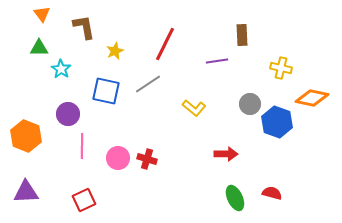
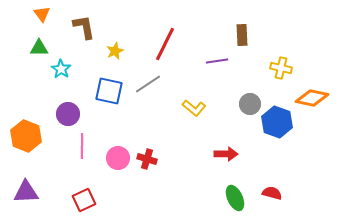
blue square: moved 3 px right
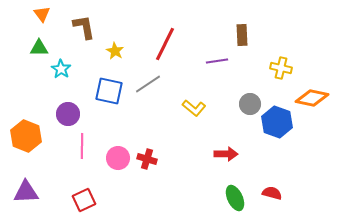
yellow star: rotated 18 degrees counterclockwise
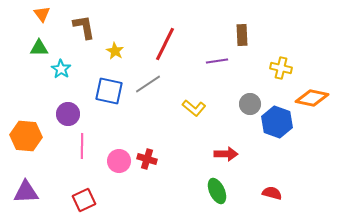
orange hexagon: rotated 16 degrees counterclockwise
pink circle: moved 1 px right, 3 px down
green ellipse: moved 18 px left, 7 px up
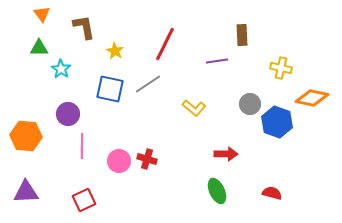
blue square: moved 1 px right, 2 px up
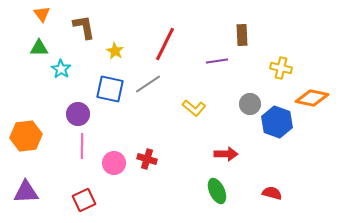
purple circle: moved 10 px right
orange hexagon: rotated 12 degrees counterclockwise
pink circle: moved 5 px left, 2 px down
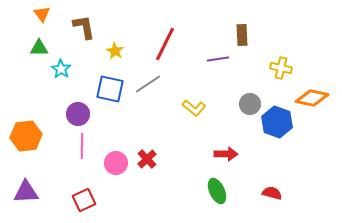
purple line: moved 1 px right, 2 px up
red cross: rotated 30 degrees clockwise
pink circle: moved 2 px right
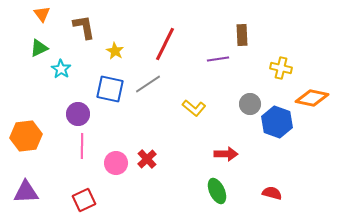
green triangle: rotated 24 degrees counterclockwise
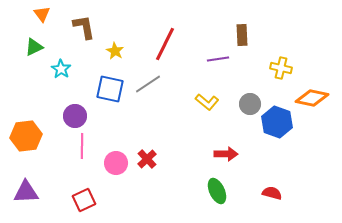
green triangle: moved 5 px left, 1 px up
yellow L-shape: moved 13 px right, 6 px up
purple circle: moved 3 px left, 2 px down
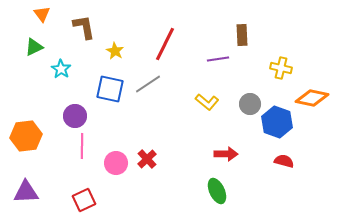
red semicircle: moved 12 px right, 32 px up
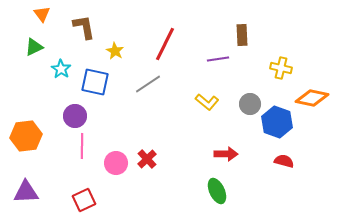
blue square: moved 15 px left, 7 px up
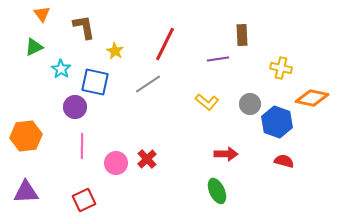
purple circle: moved 9 px up
